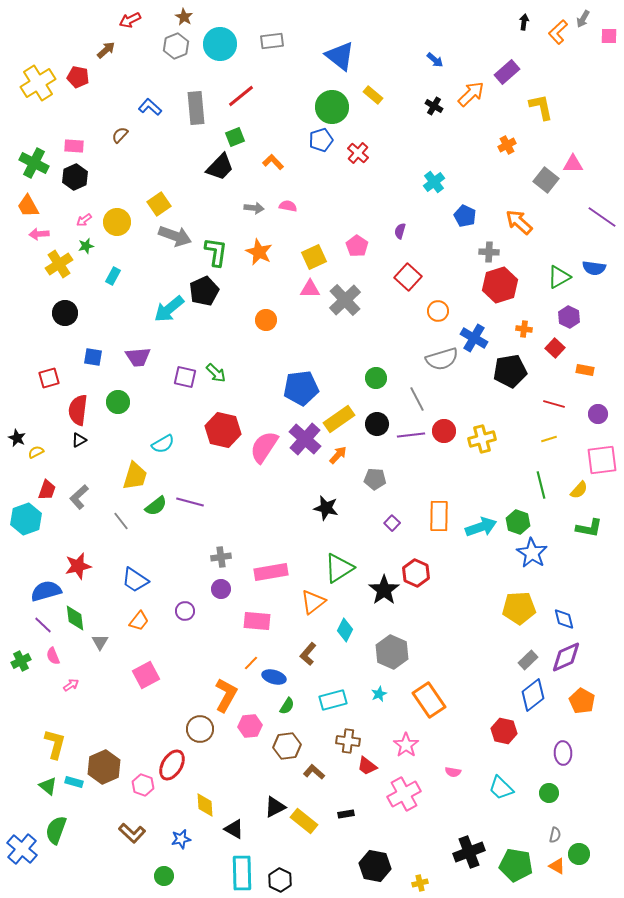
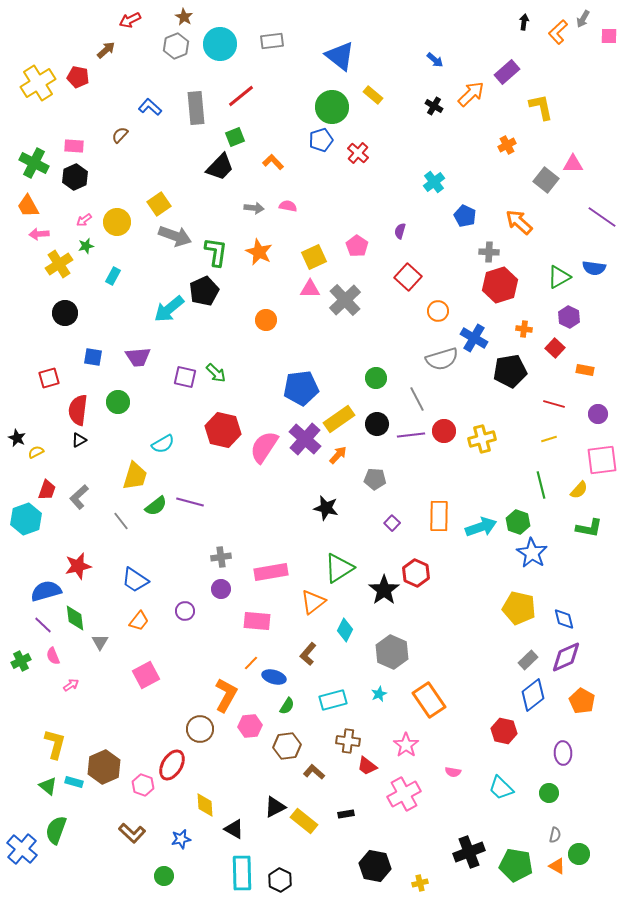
yellow pentagon at (519, 608): rotated 16 degrees clockwise
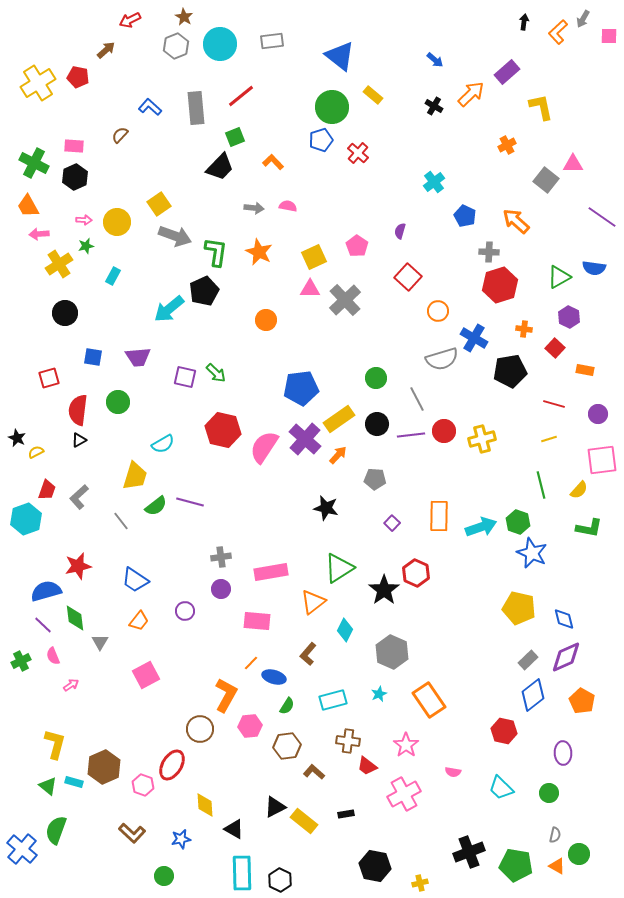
pink arrow at (84, 220): rotated 140 degrees counterclockwise
orange arrow at (519, 222): moved 3 px left, 1 px up
blue star at (532, 553): rotated 8 degrees counterclockwise
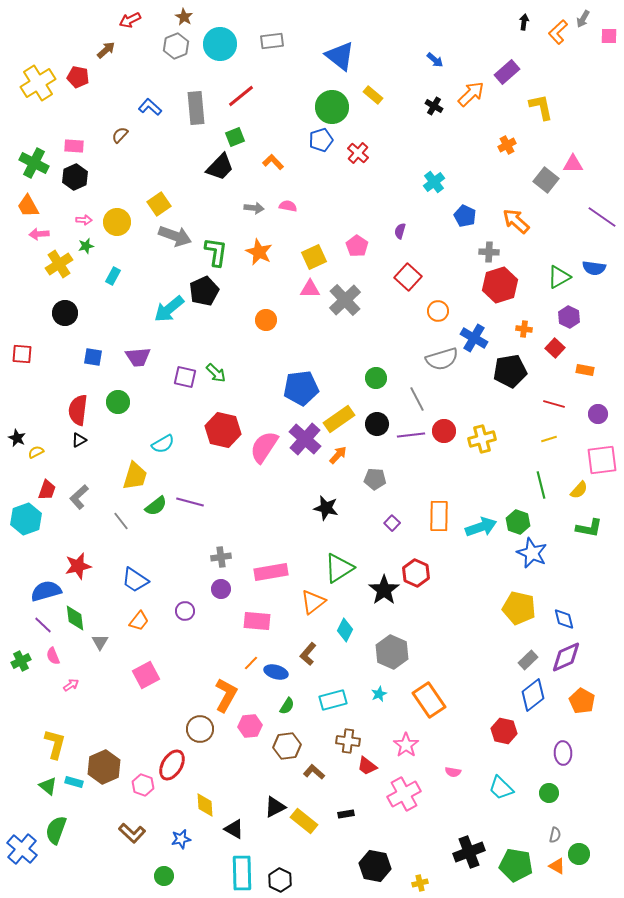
red square at (49, 378): moved 27 px left, 24 px up; rotated 20 degrees clockwise
blue ellipse at (274, 677): moved 2 px right, 5 px up
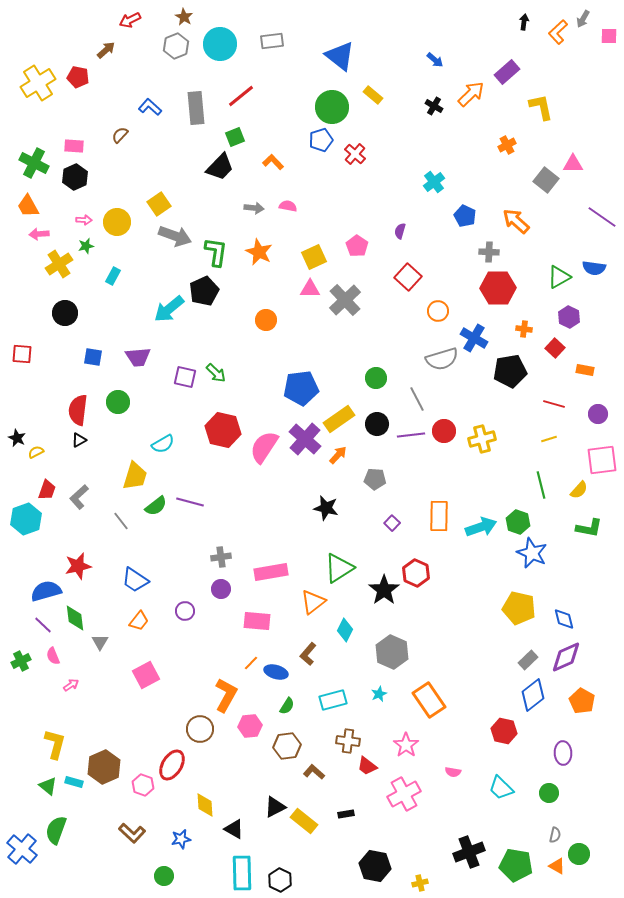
red cross at (358, 153): moved 3 px left, 1 px down
red hexagon at (500, 285): moved 2 px left, 3 px down; rotated 16 degrees clockwise
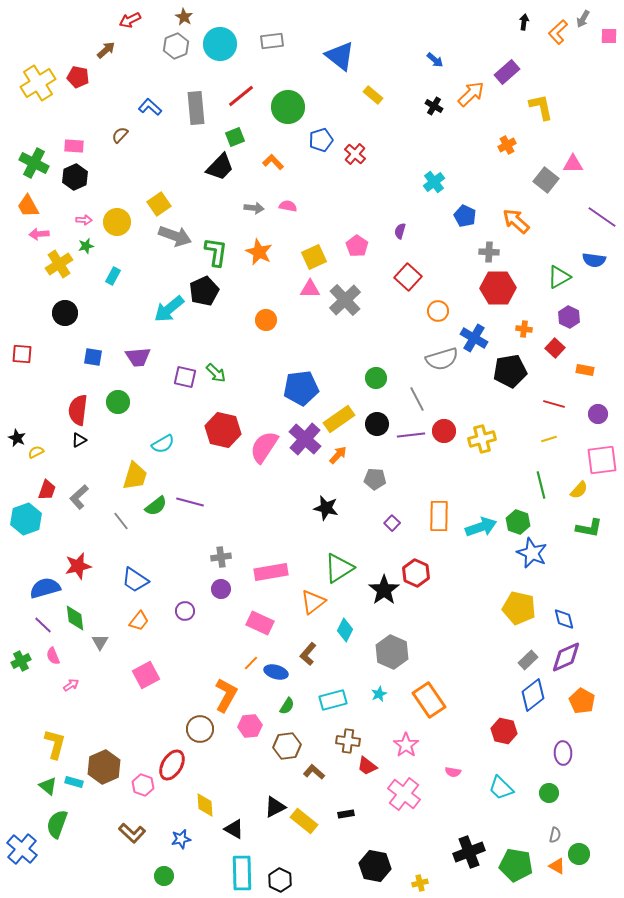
green circle at (332, 107): moved 44 px left
blue semicircle at (594, 268): moved 8 px up
blue semicircle at (46, 591): moved 1 px left, 3 px up
pink rectangle at (257, 621): moved 3 px right, 2 px down; rotated 20 degrees clockwise
pink cross at (404, 794): rotated 24 degrees counterclockwise
green semicircle at (56, 830): moved 1 px right, 6 px up
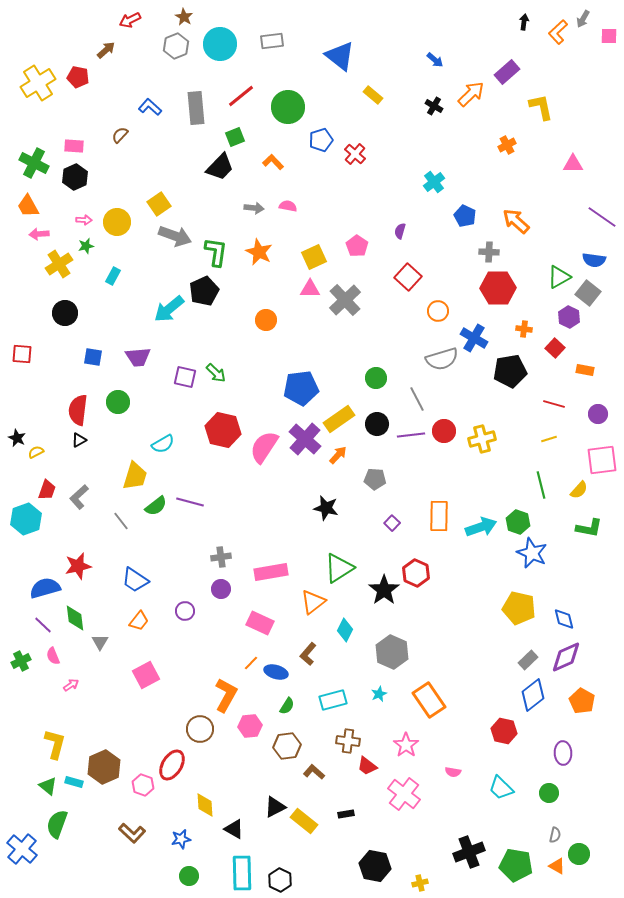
gray square at (546, 180): moved 42 px right, 113 px down
green circle at (164, 876): moved 25 px right
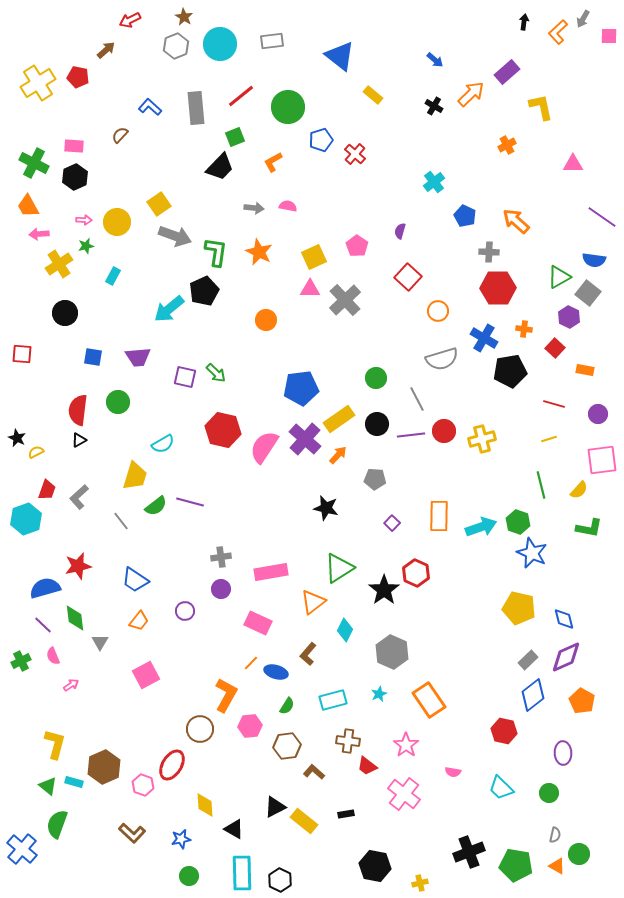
orange L-shape at (273, 162): rotated 75 degrees counterclockwise
blue cross at (474, 338): moved 10 px right
pink rectangle at (260, 623): moved 2 px left
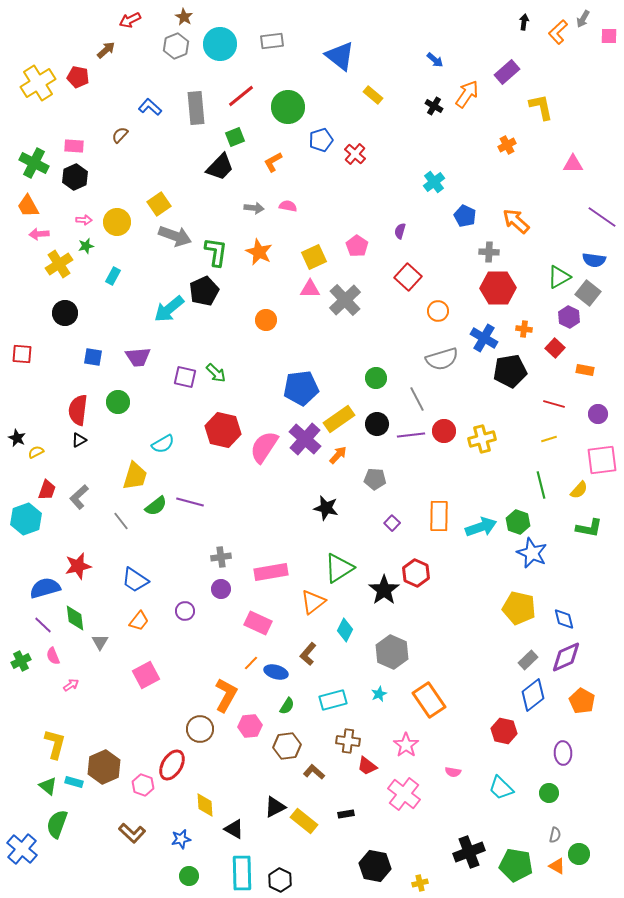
orange arrow at (471, 94): moved 4 px left; rotated 12 degrees counterclockwise
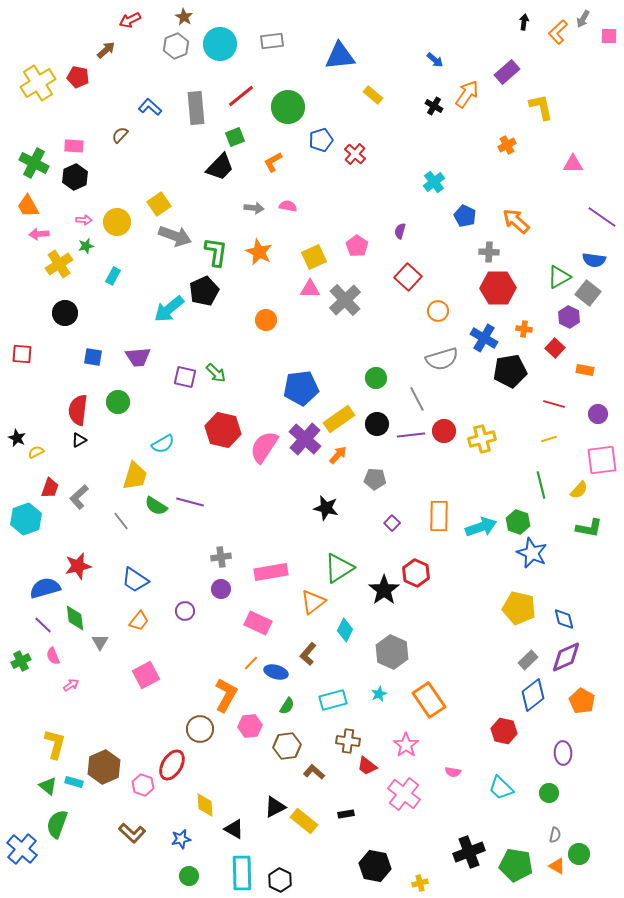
blue triangle at (340, 56): rotated 44 degrees counterclockwise
red trapezoid at (47, 490): moved 3 px right, 2 px up
green semicircle at (156, 506): rotated 70 degrees clockwise
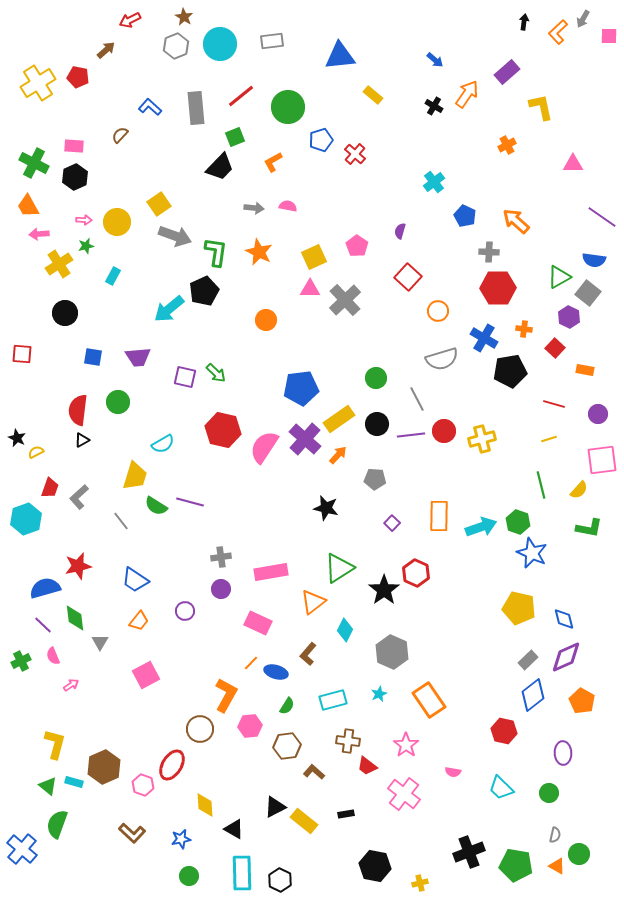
black triangle at (79, 440): moved 3 px right
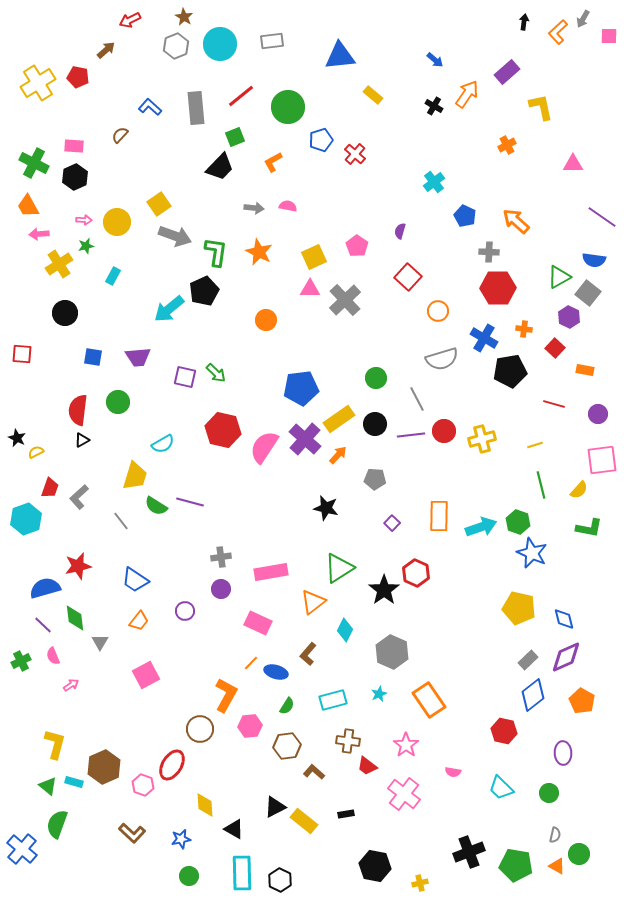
black circle at (377, 424): moved 2 px left
yellow line at (549, 439): moved 14 px left, 6 px down
